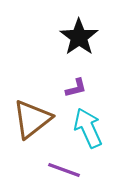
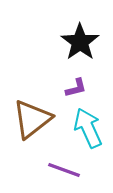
black star: moved 1 px right, 5 px down
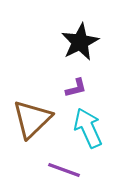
black star: rotated 9 degrees clockwise
brown triangle: rotated 6 degrees counterclockwise
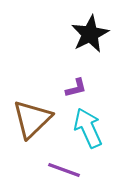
black star: moved 10 px right, 8 px up
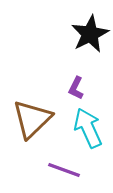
purple L-shape: rotated 130 degrees clockwise
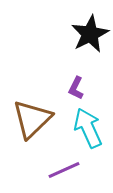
purple line: rotated 44 degrees counterclockwise
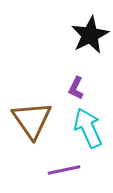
black star: moved 1 px down
brown triangle: moved 1 px down; rotated 21 degrees counterclockwise
purple line: rotated 12 degrees clockwise
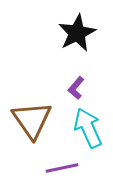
black star: moved 13 px left, 2 px up
purple L-shape: rotated 15 degrees clockwise
purple line: moved 2 px left, 2 px up
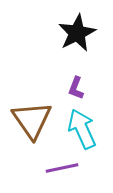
purple L-shape: rotated 20 degrees counterclockwise
cyan arrow: moved 6 px left, 1 px down
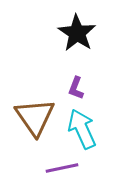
black star: rotated 12 degrees counterclockwise
brown triangle: moved 3 px right, 3 px up
